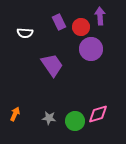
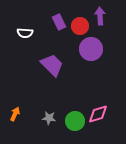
red circle: moved 1 px left, 1 px up
purple trapezoid: rotated 10 degrees counterclockwise
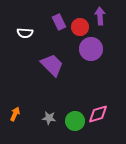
red circle: moved 1 px down
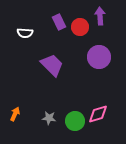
purple circle: moved 8 px right, 8 px down
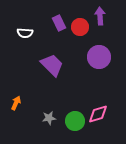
purple rectangle: moved 1 px down
orange arrow: moved 1 px right, 11 px up
gray star: rotated 16 degrees counterclockwise
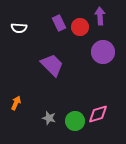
white semicircle: moved 6 px left, 5 px up
purple circle: moved 4 px right, 5 px up
gray star: rotated 24 degrees clockwise
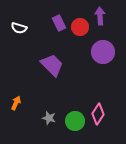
white semicircle: rotated 14 degrees clockwise
pink diamond: rotated 40 degrees counterclockwise
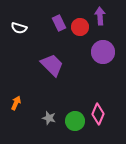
pink diamond: rotated 10 degrees counterclockwise
